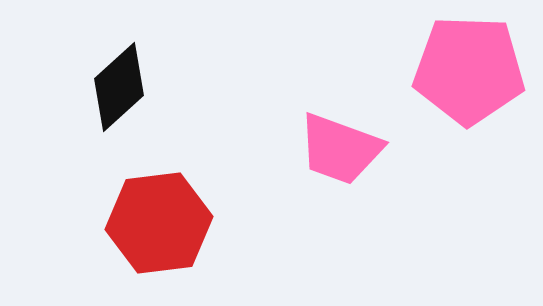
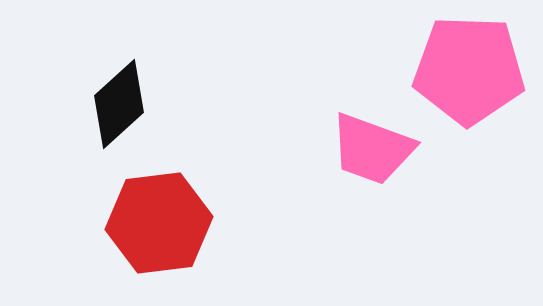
black diamond: moved 17 px down
pink trapezoid: moved 32 px right
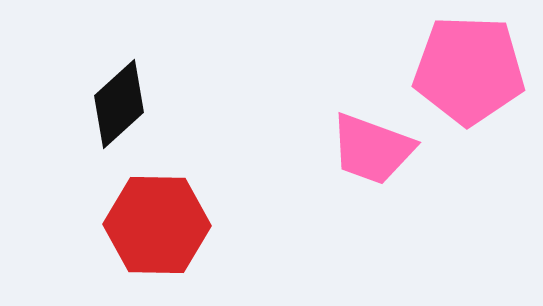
red hexagon: moved 2 px left, 2 px down; rotated 8 degrees clockwise
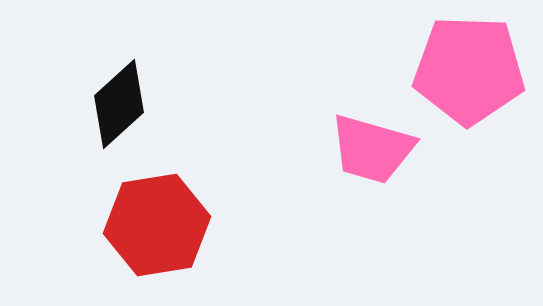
pink trapezoid: rotated 4 degrees counterclockwise
red hexagon: rotated 10 degrees counterclockwise
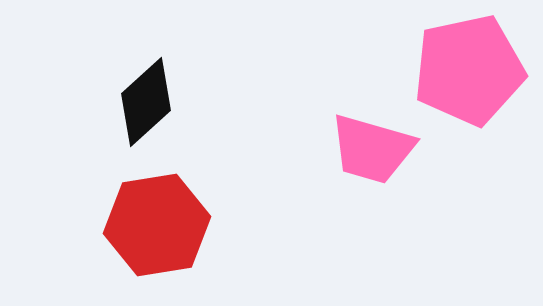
pink pentagon: rotated 14 degrees counterclockwise
black diamond: moved 27 px right, 2 px up
